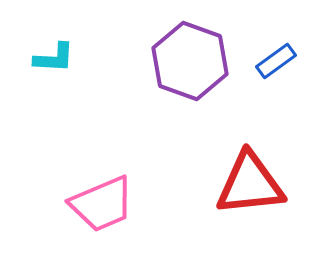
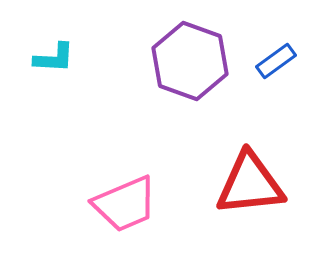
pink trapezoid: moved 23 px right
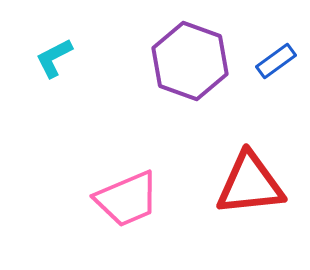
cyan L-shape: rotated 150 degrees clockwise
pink trapezoid: moved 2 px right, 5 px up
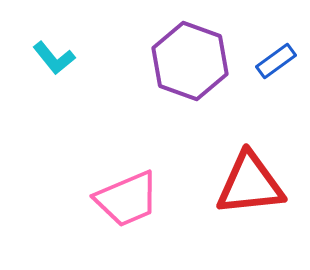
cyan L-shape: rotated 102 degrees counterclockwise
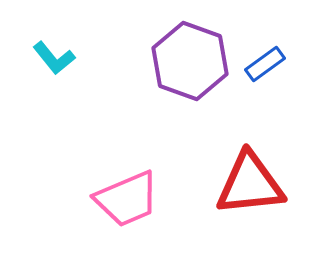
blue rectangle: moved 11 px left, 3 px down
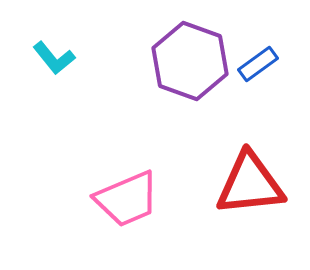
blue rectangle: moved 7 px left
